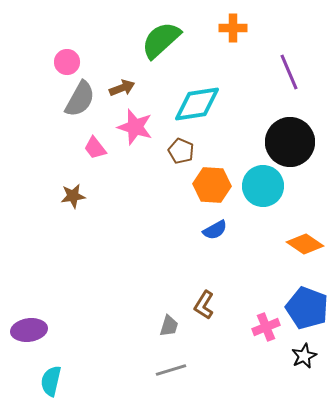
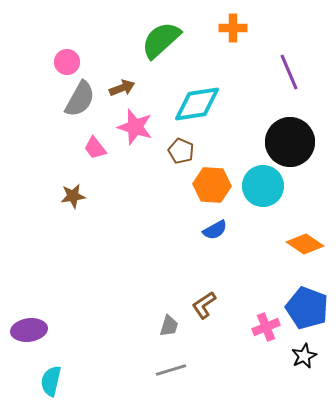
brown L-shape: rotated 24 degrees clockwise
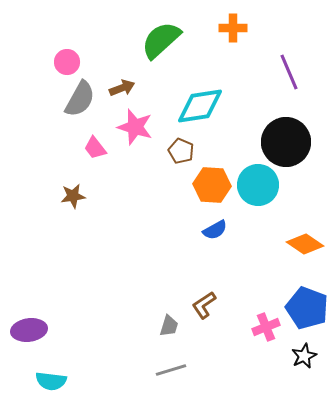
cyan diamond: moved 3 px right, 2 px down
black circle: moved 4 px left
cyan circle: moved 5 px left, 1 px up
cyan semicircle: rotated 96 degrees counterclockwise
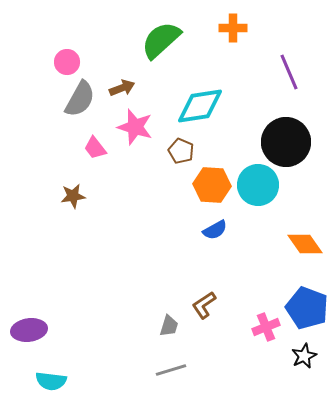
orange diamond: rotated 21 degrees clockwise
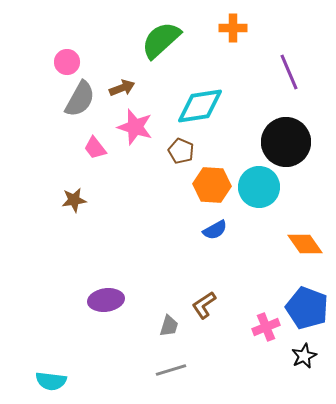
cyan circle: moved 1 px right, 2 px down
brown star: moved 1 px right, 4 px down
purple ellipse: moved 77 px right, 30 px up
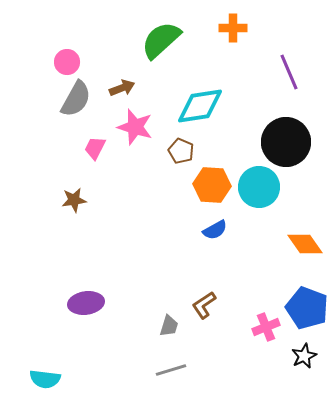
gray semicircle: moved 4 px left
pink trapezoid: rotated 65 degrees clockwise
purple ellipse: moved 20 px left, 3 px down
cyan semicircle: moved 6 px left, 2 px up
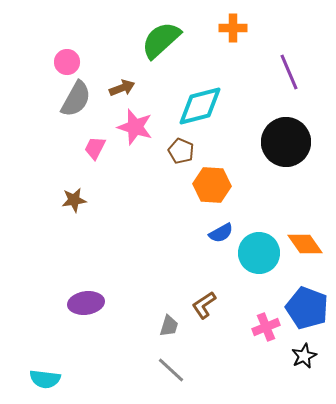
cyan diamond: rotated 6 degrees counterclockwise
cyan circle: moved 66 px down
blue semicircle: moved 6 px right, 3 px down
gray line: rotated 60 degrees clockwise
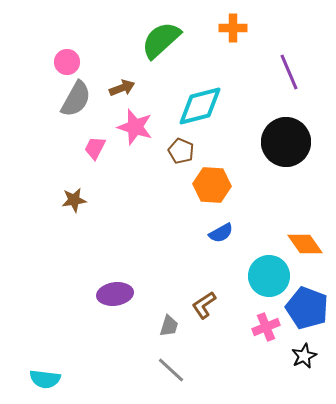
cyan circle: moved 10 px right, 23 px down
purple ellipse: moved 29 px right, 9 px up
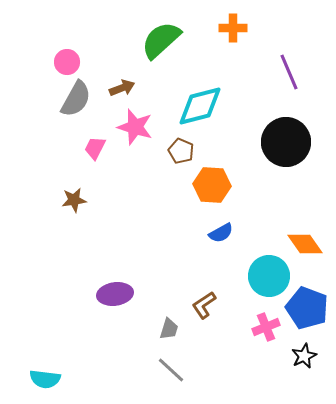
gray trapezoid: moved 3 px down
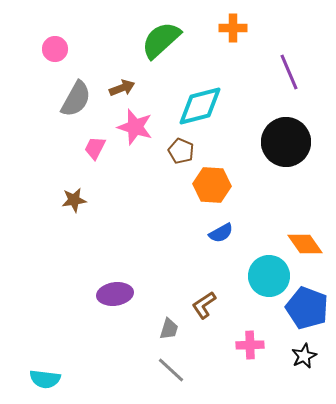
pink circle: moved 12 px left, 13 px up
pink cross: moved 16 px left, 18 px down; rotated 20 degrees clockwise
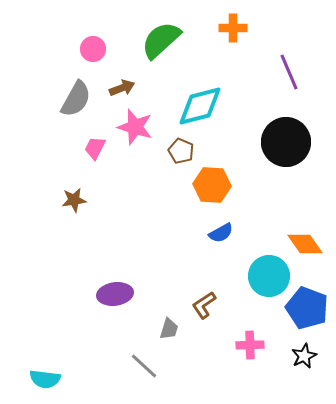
pink circle: moved 38 px right
gray line: moved 27 px left, 4 px up
